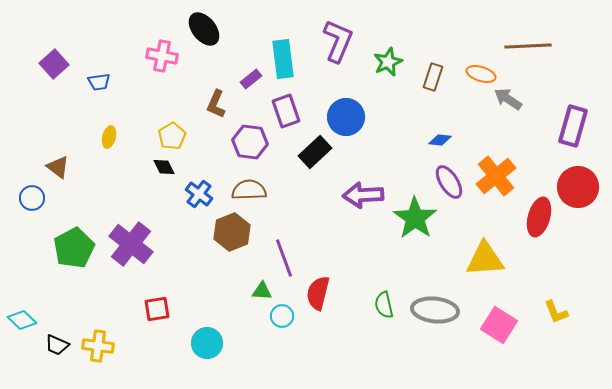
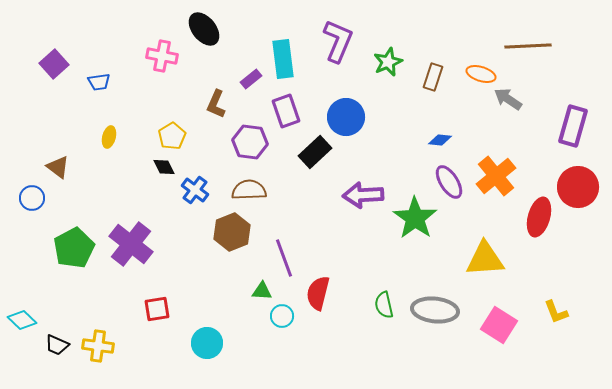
blue cross at (199, 194): moved 4 px left, 4 px up
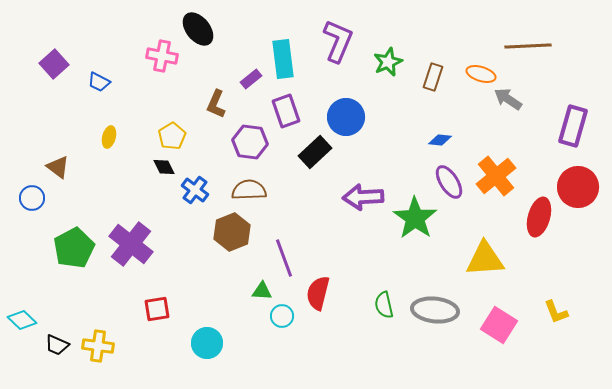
black ellipse at (204, 29): moved 6 px left
blue trapezoid at (99, 82): rotated 35 degrees clockwise
purple arrow at (363, 195): moved 2 px down
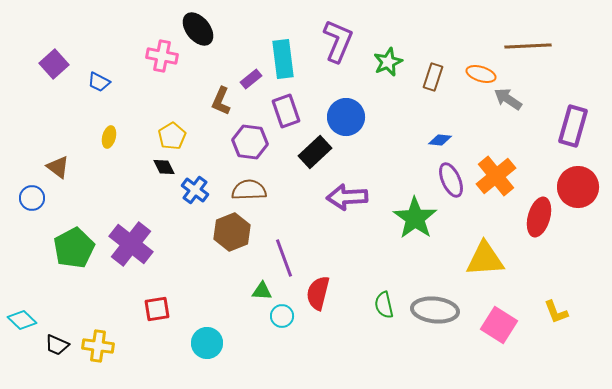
brown L-shape at (216, 104): moved 5 px right, 3 px up
purple ellipse at (449, 182): moved 2 px right, 2 px up; rotated 8 degrees clockwise
purple arrow at (363, 197): moved 16 px left
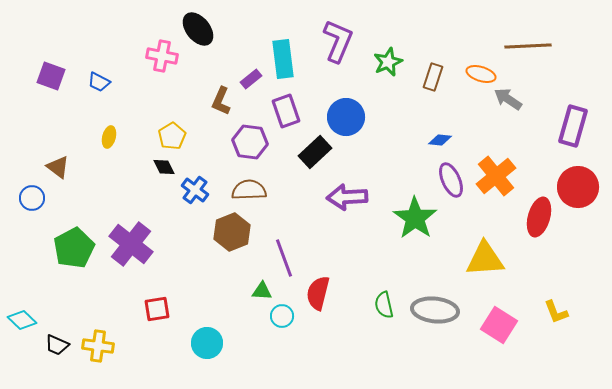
purple square at (54, 64): moved 3 px left, 12 px down; rotated 28 degrees counterclockwise
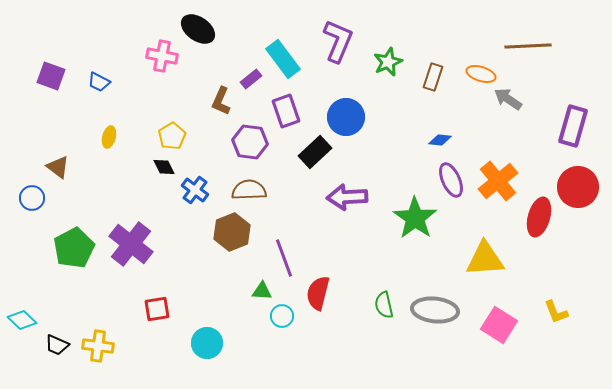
black ellipse at (198, 29): rotated 16 degrees counterclockwise
cyan rectangle at (283, 59): rotated 30 degrees counterclockwise
orange cross at (496, 176): moved 2 px right, 5 px down
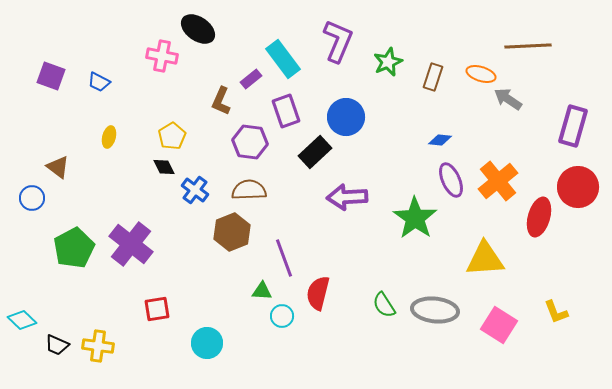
green semicircle at (384, 305): rotated 20 degrees counterclockwise
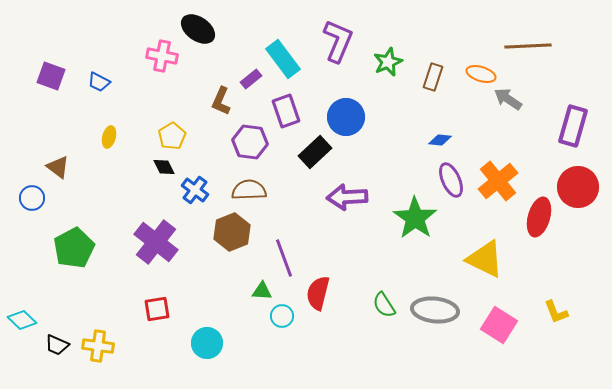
purple cross at (131, 244): moved 25 px right, 2 px up
yellow triangle at (485, 259): rotated 30 degrees clockwise
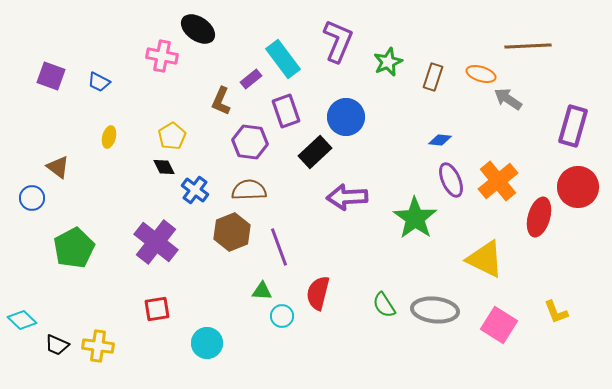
purple line at (284, 258): moved 5 px left, 11 px up
